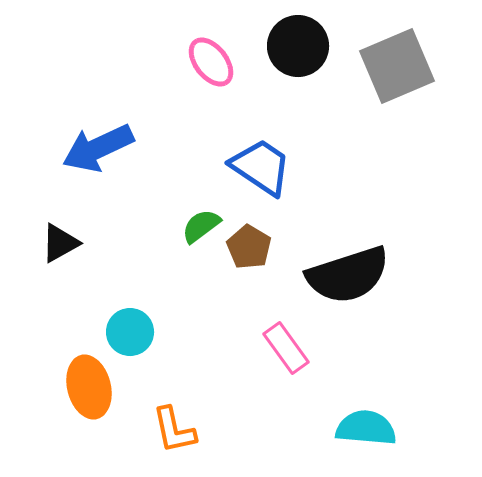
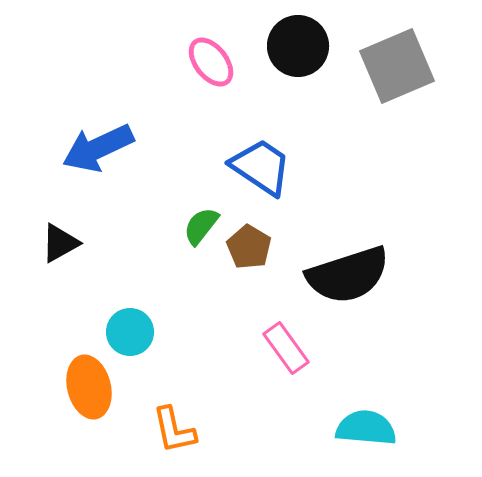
green semicircle: rotated 15 degrees counterclockwise
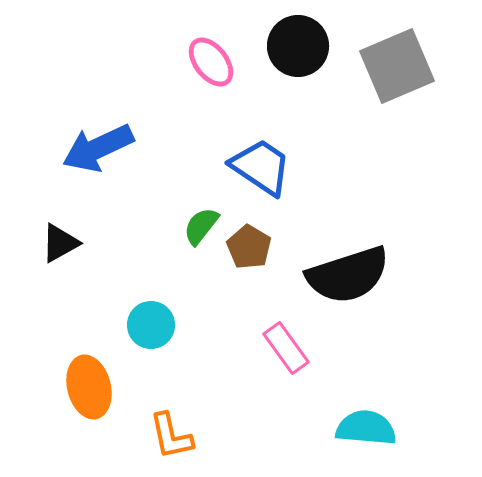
cyan circle: moved 21 px right, 7 px up
orange L-shape: moved 3 px left, 6 px down
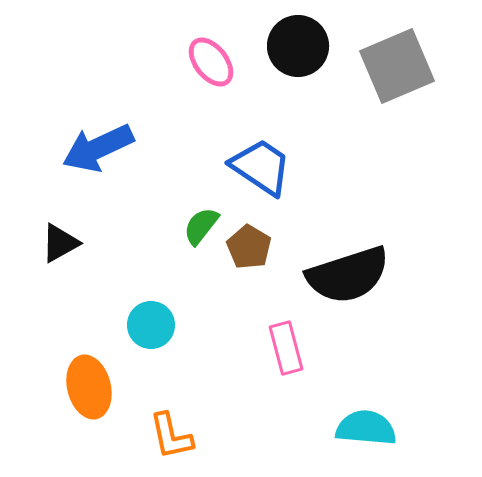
pink rectangle: rotated 21 degrees clockwise
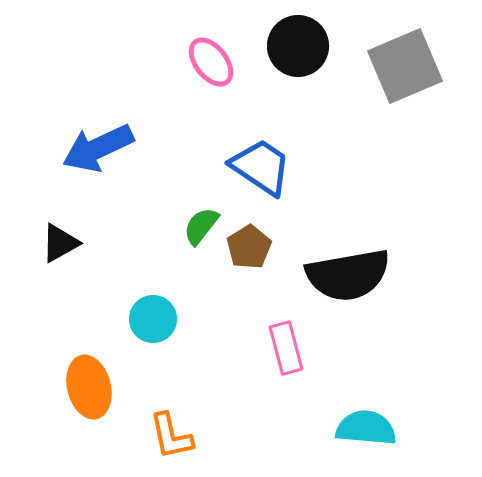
gray square: moved 8 px right
brown pentagon: rotated 9 degrees clockwise
black semicircle: rotated 8 degrees clockwise
cyan circle: moved 2 px right, 6 px up
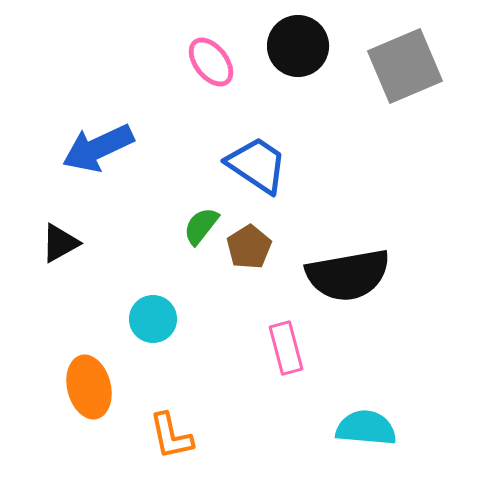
blue trapezoid: moved 4 px left, 2 px up
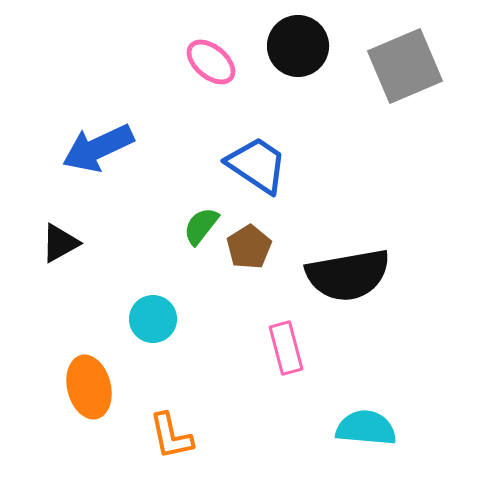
pink ellipse: rotated 12 degrees counterclockwise
